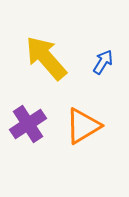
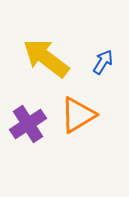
yellow arrow: rotated 12 degrees counterclockwise
orange triangle: moved 5 px left, 11 px up
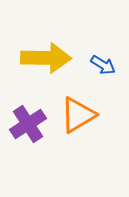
yellow arrow: rotated 144 degrees clockwise
blue arrow: moved 3 px down; rotated 90 degrees clockwise
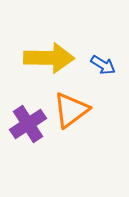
yellow arrow: moved 3 px right
orange triangle: moved 7 px left, 5 px up; rotated 6 degrees counterclockwise
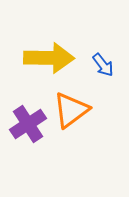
blue arrow: rotated 20 degrees clockwise
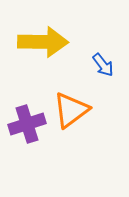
yellow arrow: moved 6 px left, 16 px up
purple cross: moved 1 px left; rotated 15 degrees clockwise
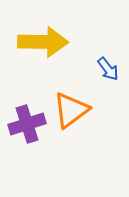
blue arrow: moved 5 px right, 4 px down
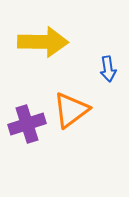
blue arrow: rotated 30 degrees clockwise
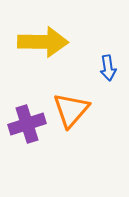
blue arrow: moved 1 px up
orange triangle: rotated 12 degrees counterclockwise
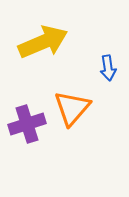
yellow arrow: rotated 24 degrees counterclockwise
orange triangle: moved 1 px right, 2 px up
